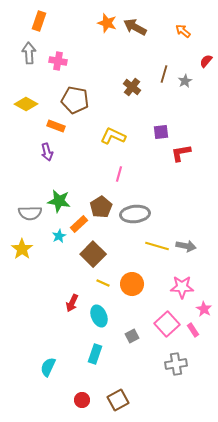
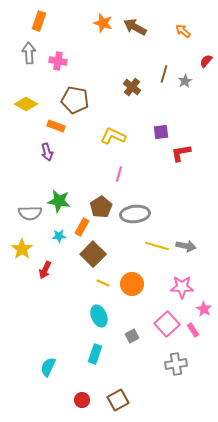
orange star at (107, 23): moved 4 px left
orange rectangle at (79, 224): moved 3 px right, 3 px down; rotated 18 degrees counterclockwise
cyan star at (59, 236): rotated 24 degrees clockwise
red arrow at (72, 303): moved 27 px left, 33 px up
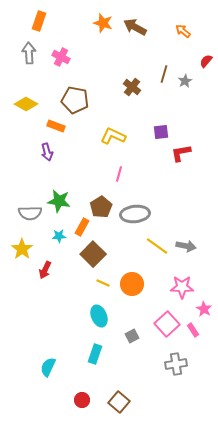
pink cross at (58, 61): moved 3 px right, 4 px up; rotated 18 degrees clockwise
yellow line at (157, 246): rotated 20 degrees clockwise
brown square at (118, 400): moved 1 px right, 2 px down; rotated 20 degrees counterclockwise
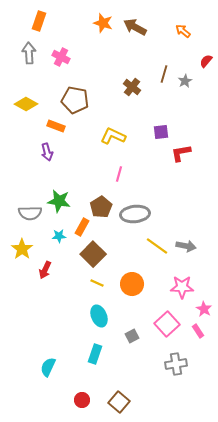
yellow line at (103, 283): moved 6 px left
pink rectangle at (193, 330): moved 5 px right, 1 px down
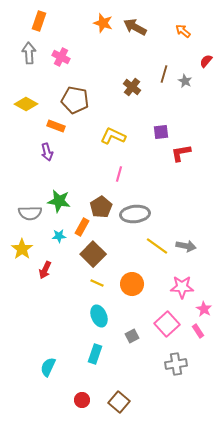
gray star at (185, 81): rotated 16 degrees counterclockwise
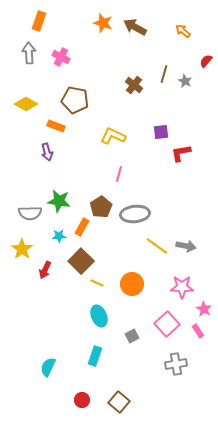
brown cross at (132, 87): moved 2 px right, 2 px up
brown square at (93, 254): moved 12 px left, 7 px down
cyan rectangle at (95, 354): moved 2 px down
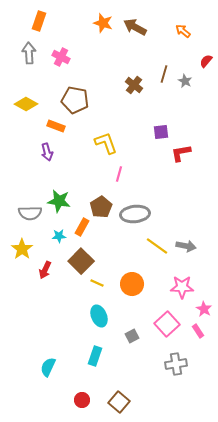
yellow L-shape at (113, 136): moved 7 px left, 7 px down; rotated 45 degrees clockwise
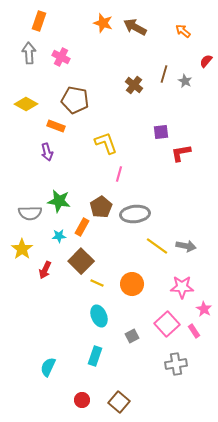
pink rectangle at (198, 331): moved 4 px left
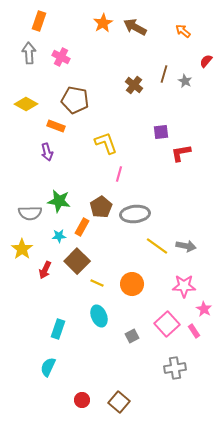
orange star at (103, 23): rotated 24 degrees clockwise
brown square at (81, 261): moved 4 px left
pink star at (182, 287): moved 2 px right, 1 px up
cyan rectangle at (95, 356): moved 37 px left, 27 px up
gray cross at (176, 364): moved 1 px left, 4 px down
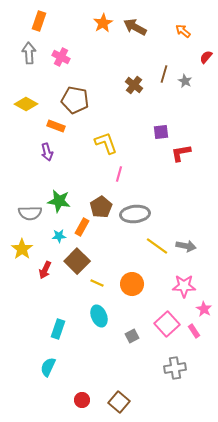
red semicircle at (206, 61): moved 4 px up
